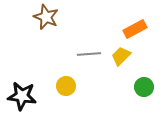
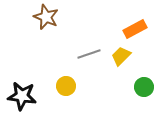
gray line: rotated 15 degrees counterclockwise
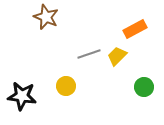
yellow trapezoid: moved 4 px left
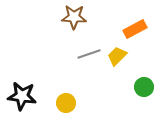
brown star: moved 28 px right; rotated 20 degrees counterclockwise
yellow circle: moved 17 px down
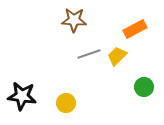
brown star: moved 3 px down
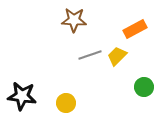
gray line: moved 1 px right, 1 px down
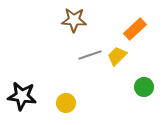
orange rectangle: rotated 15 degrees counterclockwise
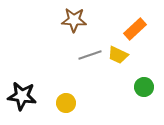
yellow trapezoid: moved 1 px right, 1 px up; rotated 110 degrees counterclockwise
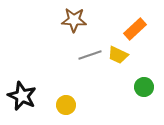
black star: rotated 16 degrees clockwise
yellow circle: moved 2 px down
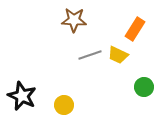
orange rectangle: rotated 15 degrees counterclockwise
yellow circle: moved 2 px left
